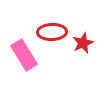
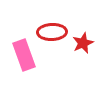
pink rectangle: rotated 12 degrees clockwise
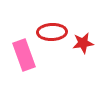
red star: rotated 15 degrees clockwise
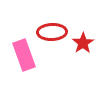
red star: rotated 25 degrees counterclockwise
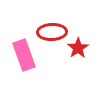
red star: moved 5 px left, 5 px down
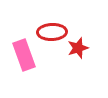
red star: rotated 15 degrees clockwise
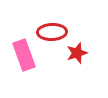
red star: moved 1 px left, 5 px down
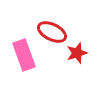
red ellipse: rotated 28 degrees clockwise
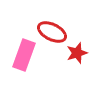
pink rectangle: rotated 40 degrees clockwise
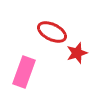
pink rectangle: moved 17 px down
